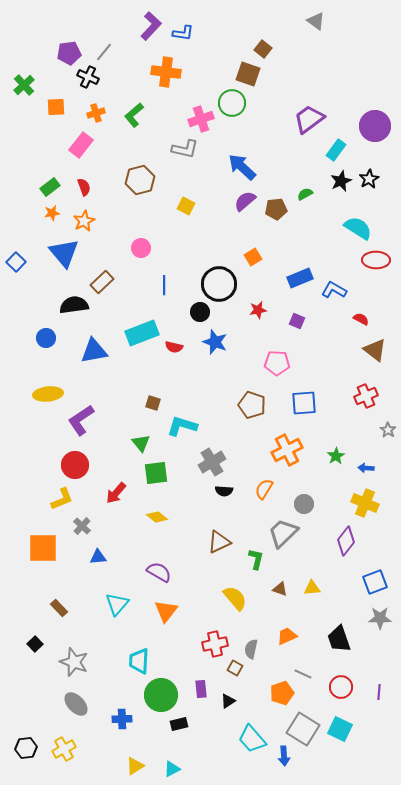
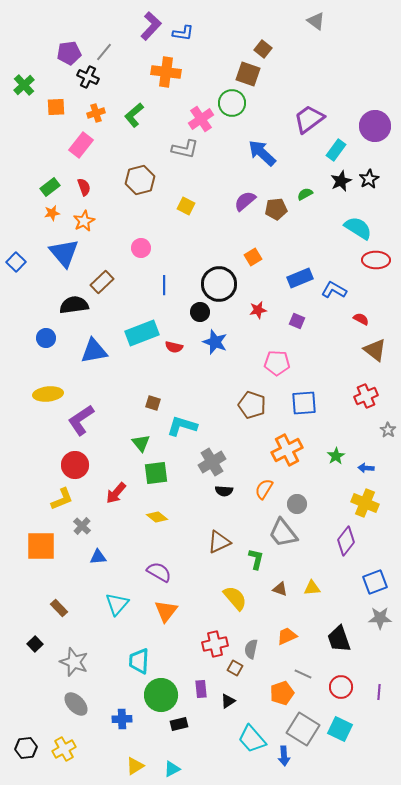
pink cross at (201, 119): rotated 15 degrees counterclockwise
blue arrow at (242, 167): moved 20 px right, 14 px up
gray circle at (304, 504): moved 7 px left
gray trapezoid at (283, 533): rotated 84 degrees counterclockwise
orange square at (43, 548): moved 2 px left, 2 px up
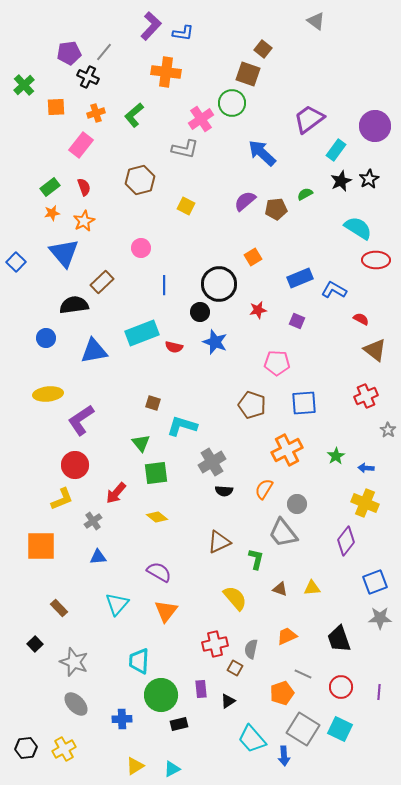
gray cross at (82, 526): moved 11 px right, 5 px up; rotated 12 degrees clockwise
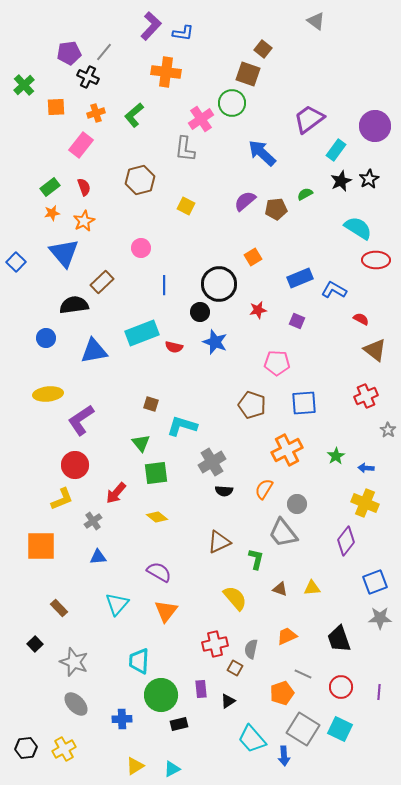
gray L-shape at (185, 149): rotated 84 degrees clockwise
brown square at (153, 403): moved 2 px left, 1 px down
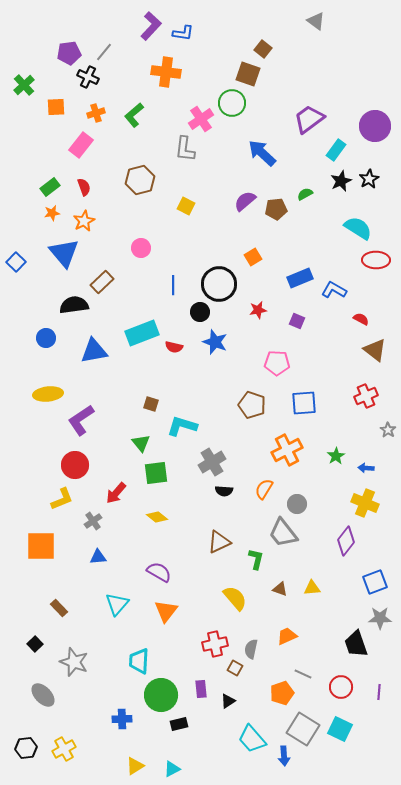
blue line at (164, 285): moved 9 px right
black trapezoid at (339, 639): moved 17 px right, 5 px down
gray ellipse at (76, 704): moved 33 px left, 9 px up
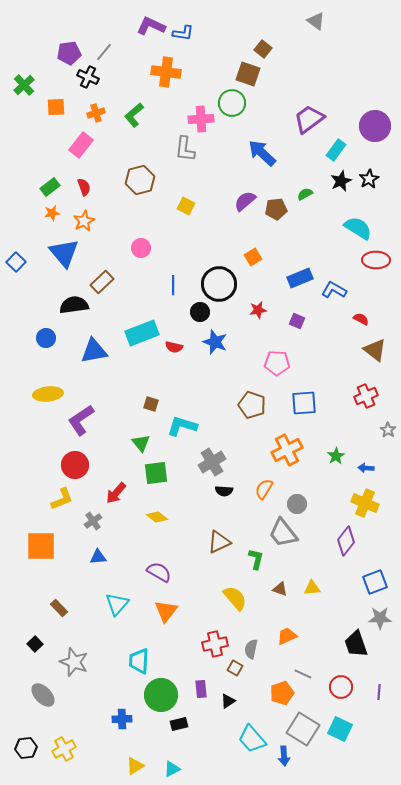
purple L-shape at (151, 26): rotated 108 degrees counterclockwise
pink cross at (201, 119): rotated 30 degrees clockwise
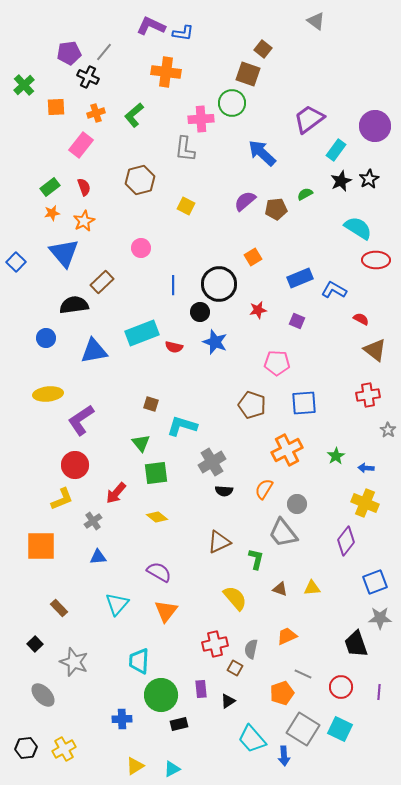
red cross at (366, 396): moved 2 px right, 1 px up; rotated 15 degrees clockwise
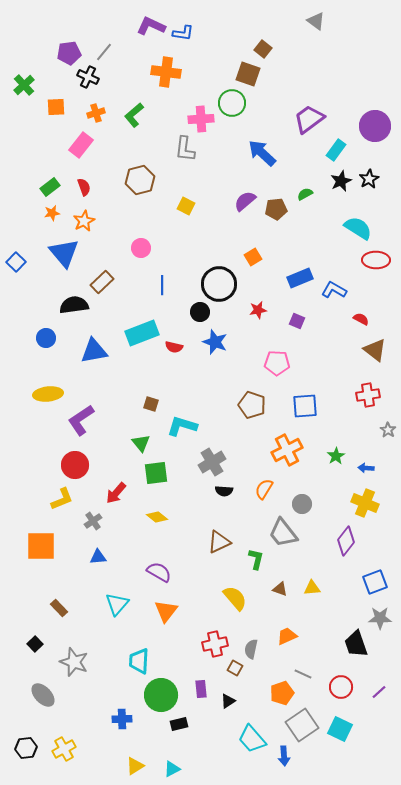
blue line at (173, 285): moved 11 px left
blue square at (304, 403): moved 1 px right, 3 px down
gray circle at (297, 504): moved 5 px right
purple line at (379, 692): rotated 42 degrees clockwise
gray square at (303, 729): moved 1 px left, 4 px up; rotated 24 degrees clockwise
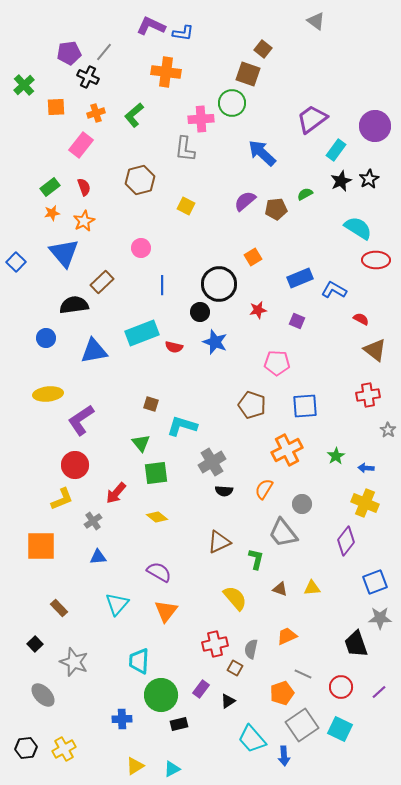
purple trapezoid at (309, 119): moved 3 px right
purple rectangle at (201, 689): rotated 42 degrees clockwise
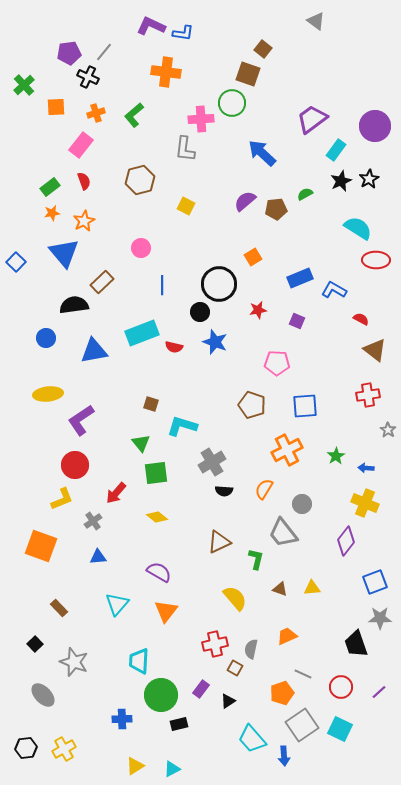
red semicircle at (84, 187): moved 6 px up
orange square at (41, 546): rotated 20 degrees clockwise
